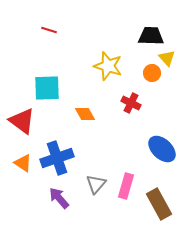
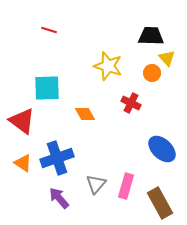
brown rectangle: moved 1 px right, 1 px up
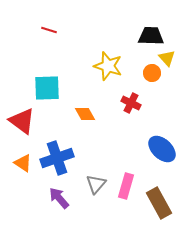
brown rectangle: moved 1 px left
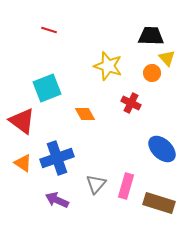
cyan square: rotated 20 degrees counterclockwise
purple arrow: moved 2 px left, 2 px down; rotated 25 degrees counterclockwise
brown rectangle: rotated 44 degrees counterclockwise
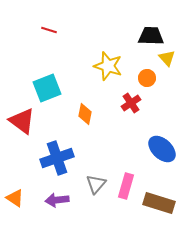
orange circle: moved 5 px left, 5 px down
red cross: rotated 30 degrees clockwise
orange diamond: rotated 40 degrees clockwise
orange triangle: moved 8 px left, 35 px down
purple arrow: rotated 30 degrees counterclockwise
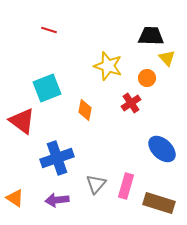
orange diamond: moved 4 px up
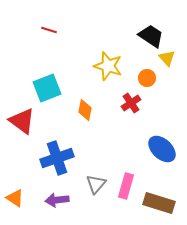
black trapezoid: rotated 32 degrees clockwise
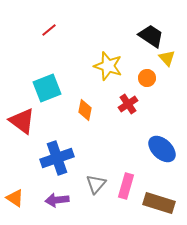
red line: rotated 56 degrees counterclockwise
red cross: moved 3 px left, 1 px down
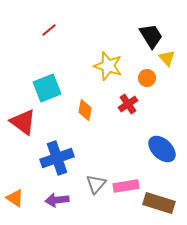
black trapezoid: rotated 24 degrees clockwise
red triangle: moved 1 px right, 1 px down
pink rectangle: rotated 65 degrees clockwise
